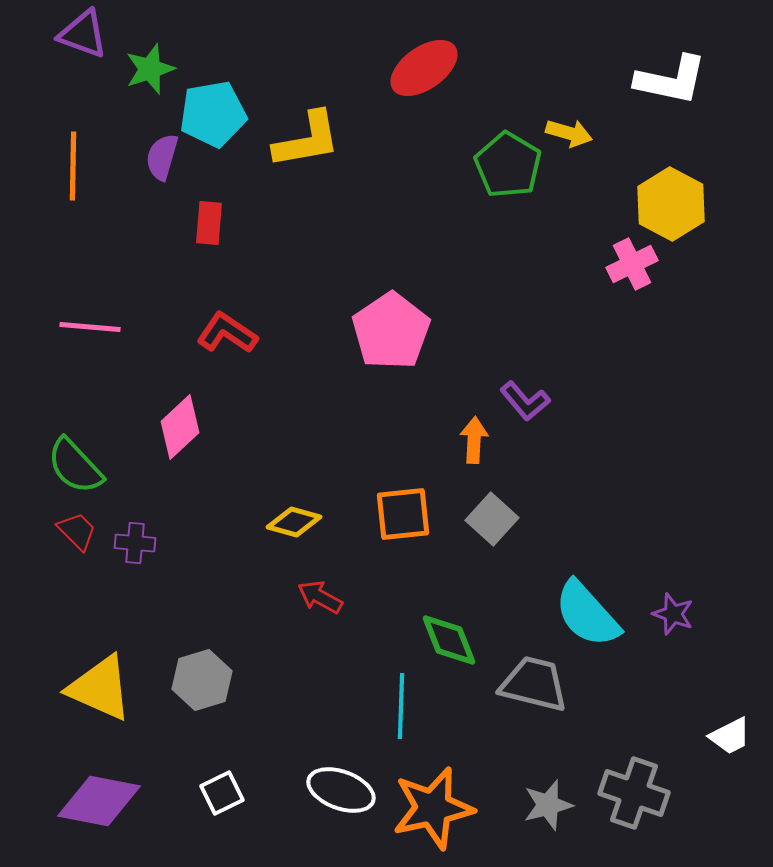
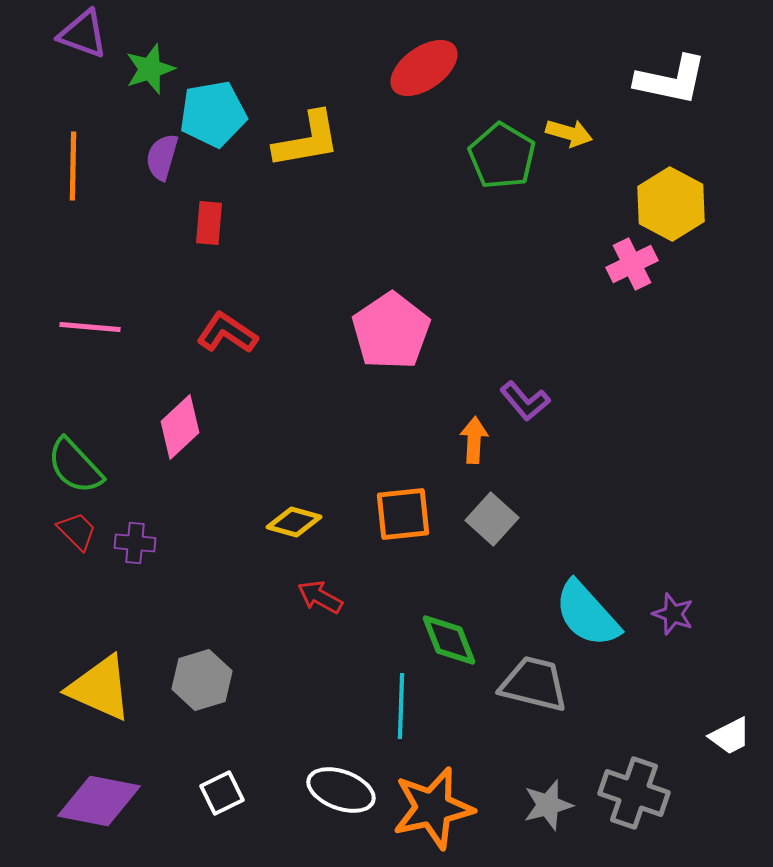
green pentagon: moved 6 px left, 9 px up
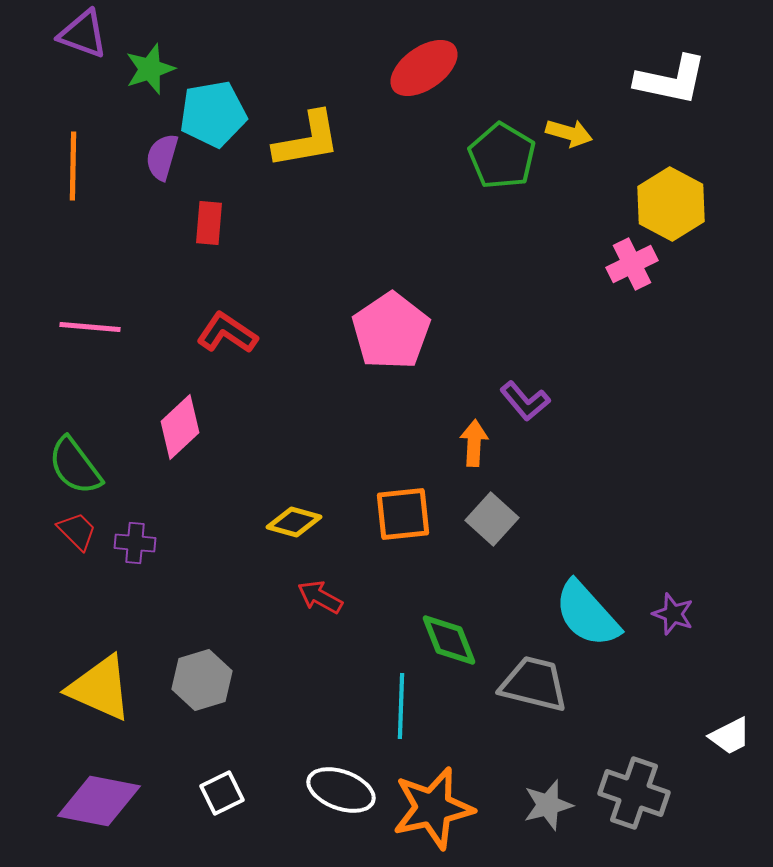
orange arrow: moved 3 px down
green semicircle: rotated 6 degrees clockwise
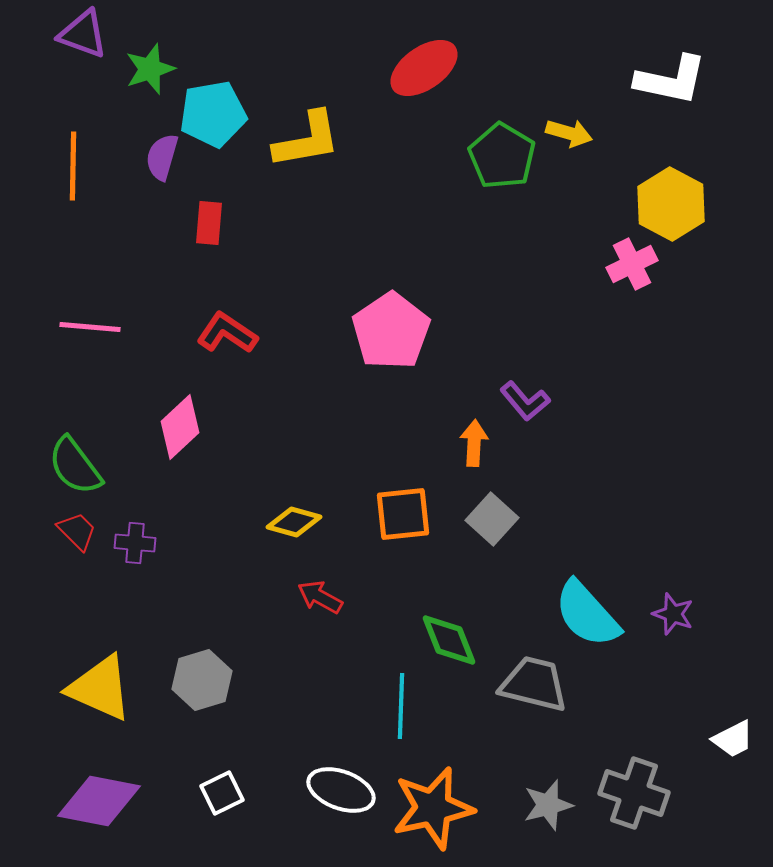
white trapezoid: moved 3 px right, 3 px down
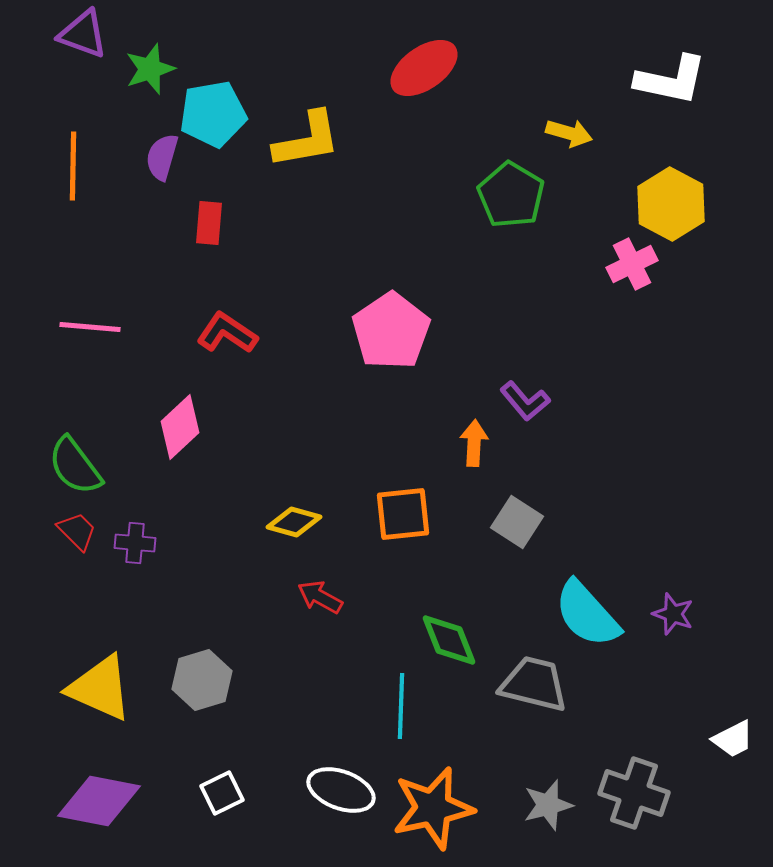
green pentagon: moved 9 px right, 39 px down
gray square: moved 25 px right, 3 px down; rotated 9 degrees counterclockwise
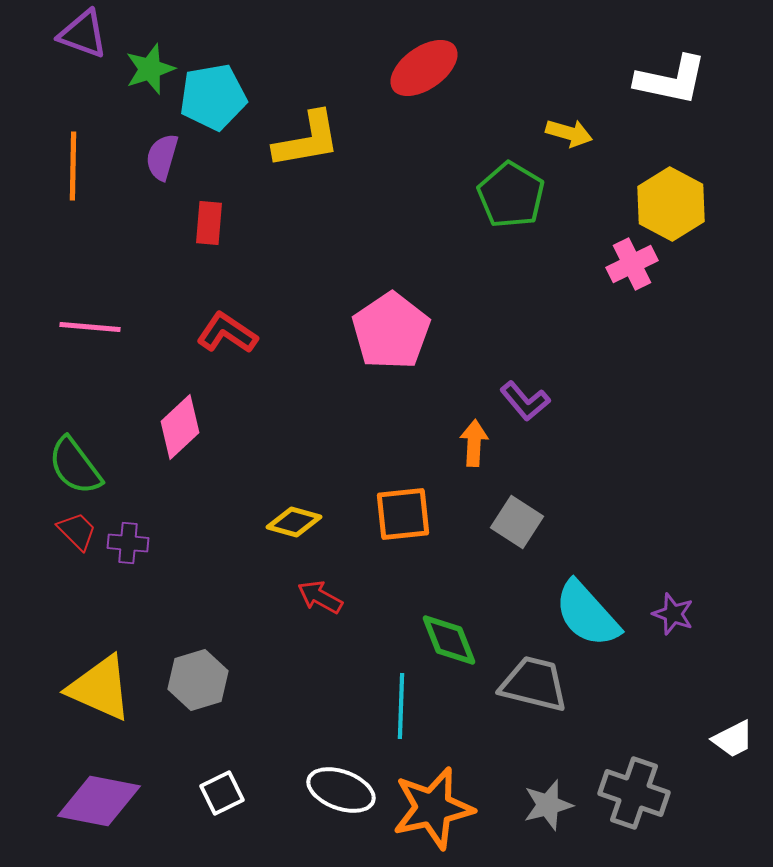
cyan pentagon: moved 17 px up
purple cross: moved 7 px left
gray hexagon: moved 4 px left
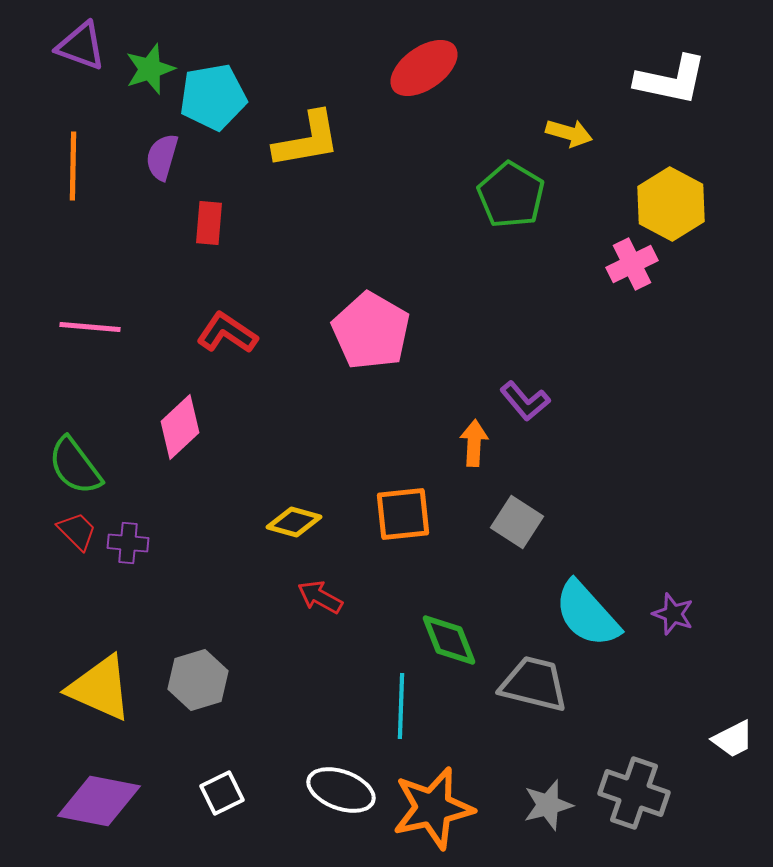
purple triangle: moved 2 px left, 12 px down
pink pentagon: moved 20 px left; rotated 8 degrees counterclockwise
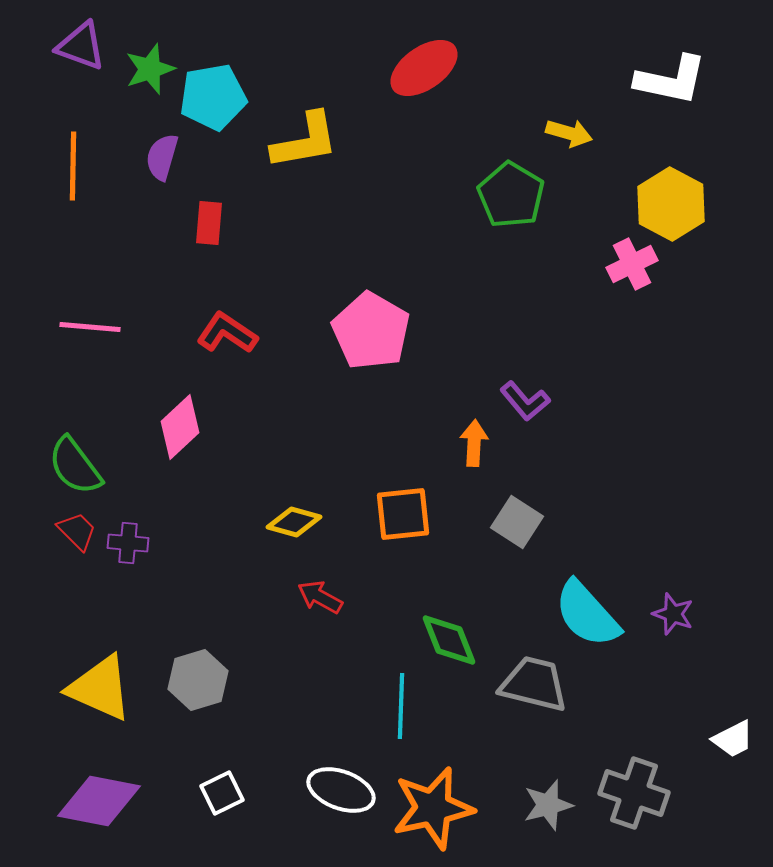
yellow L-shape: moved 2 px left, 1 px down
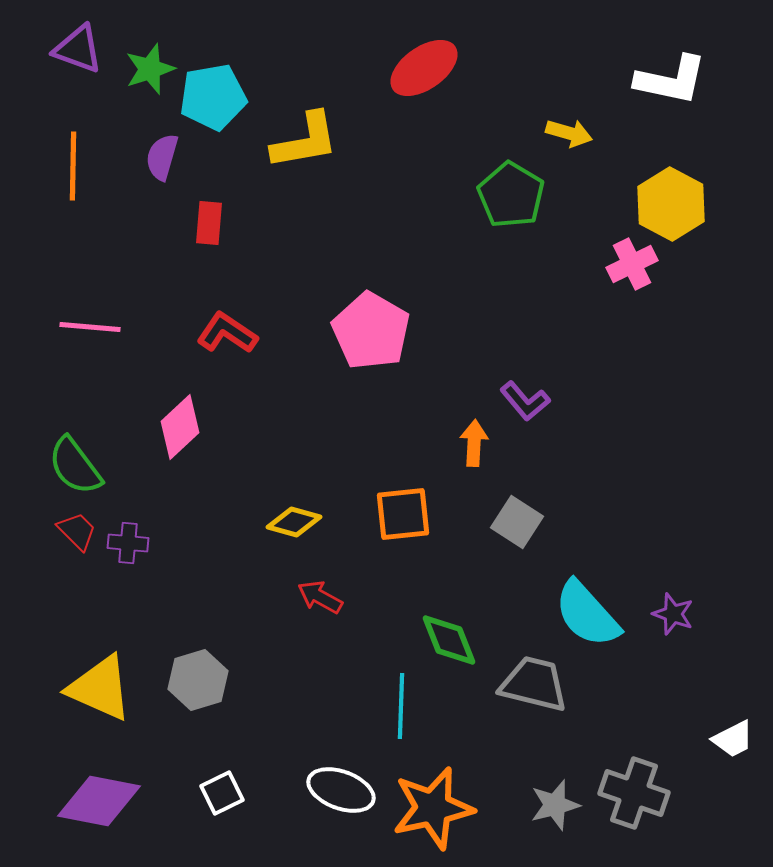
purple triangle: moved 3 px left, 3 px down
gray star: moved 7 px right
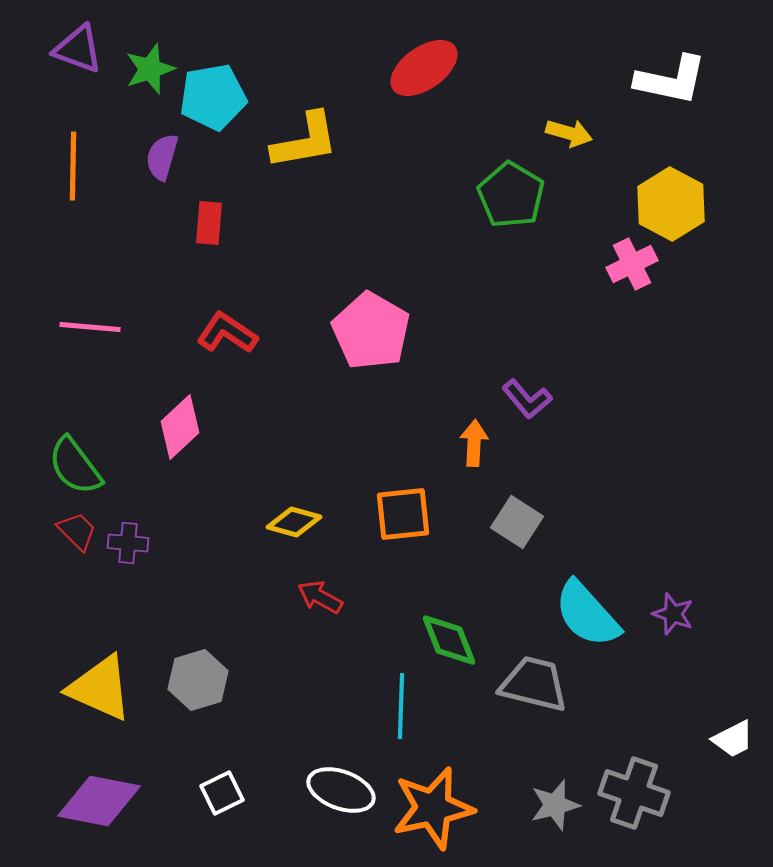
purple L-shape: moved 2 px right, 2 px up
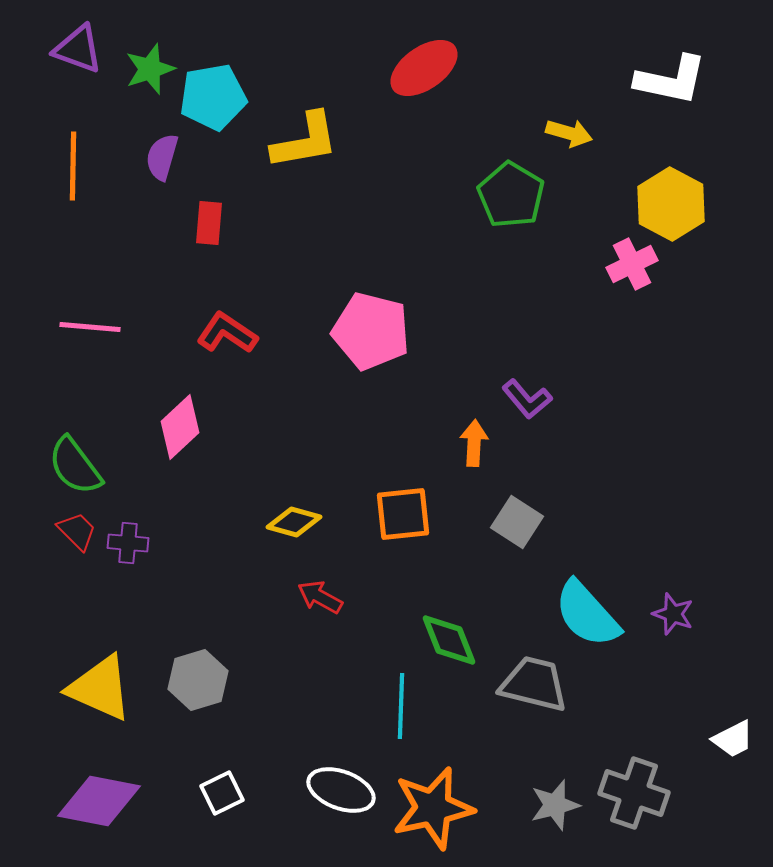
pink pentagon: rotated 16 degrees counterclockwise
